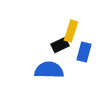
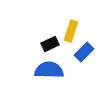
black rectangle: moved 10 px left, 1 px up
blue rectangle: rotated 30 degrees clockwise
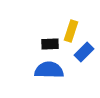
black rectangle: rotated 24 degrees clockwise
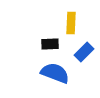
yellow rectangle: moved 8 px up; rotated 15 degrees counterclockwise
blue semicircle: moved 6 px right, 3 px down; rotated 20 degrees clockwise
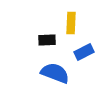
black rectangle: moved 3 px left, 4 px up
blue rectangle: rotated 18 degrees clockwise
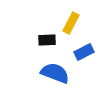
yellow rectangle: rotated 25 degrees clockwise
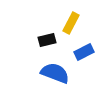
black rectangle: rotated 12 degrees counterclockwise
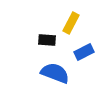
black rectangle: rotated 18 degrees clockwise
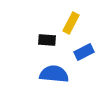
blue semicircle: moved 1 px left, 1 px down; rotated 16 degrees counterclockwise
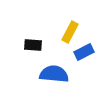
yellow rectangle: moved 1 px left, 9 px down
black rectangle: moved 14 px left, 5 px down
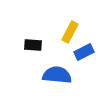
blue semicircle: moved 3 px right, 1 px down
